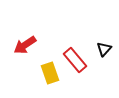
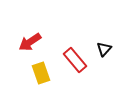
red arrow: moved 5 px right, 3 px up
yellow rectangle: moved 9 px left
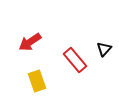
yellow rectangle: moved 4 px left, 8 px down
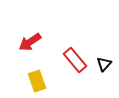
black triangle: moved 15 px down
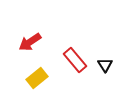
black triangle: moved 1 px right, 1 px down; rotated 14 degrees counterclockwise
yellow rectangle: moved 3 px up; rotated 70 degrees clockwise
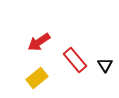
red arrow: moved 9 px right
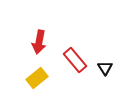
red arrow: rotated 45 degrees counterclockwise
black triangle: moved 3 px down
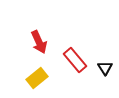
red arrow: rotated 35 degrees counterclockwise
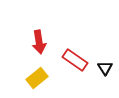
red arrow: rotated 15 degrees clockwise
red rectangle: rotated 15 degrees counterclockwise
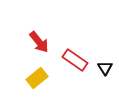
red arrow: rotated 30 degrees counterclockwise
